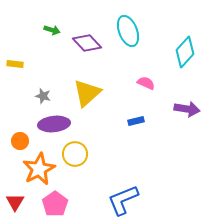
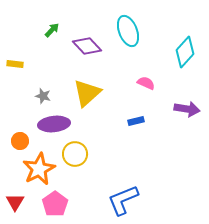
green arrow: rotated 63 degrees counterclockwise
purple diamond: moved 3 px down
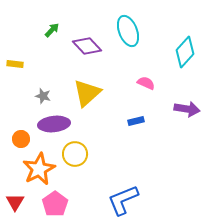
orange circle: moved 1 px right, 2 px up
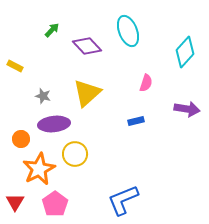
yellow rectangle: moved 2 px down; rotated 21 degrees clockwise
pink semicircle: rotated 84 degrees clockwise
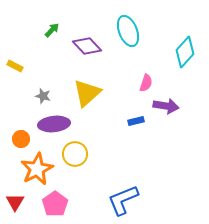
purple arrow: moved 21 px left, 3 px up
orange star: moved 2 px left
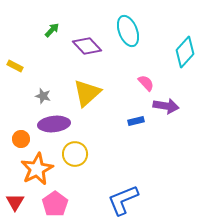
pink semicircle: rotated 60 degrees counterclockwise
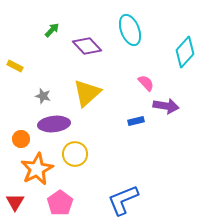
cyan ellipse: moved 2 px right, 1 px up
pink pentagon: moved 5 px right, 1 px up
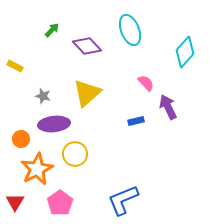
purple arrow: moved 2 px right, 1 px down; rotated 125 degrees counterclockwise
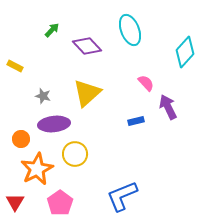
blue L-shape: moved 1 px left, 4 px up
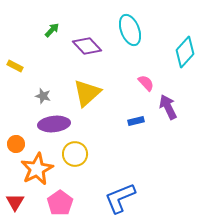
orange circle: moved 5 px left, 5 px down
blue L-shape: moved 2 px left, 2 px down
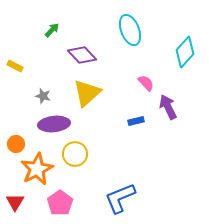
purple diamond: moved 5 px left, 9 px down
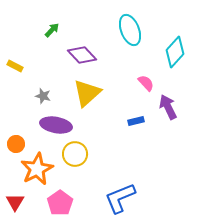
cyan diamond: moved 10 px left
purple ellipse: moved 2 px right, 1 px down; rotated 16 degrees clockwise
